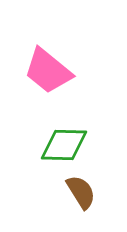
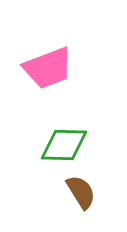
pink trapezoid: moved 3 px up; rotated 60 degrees counterclockwise
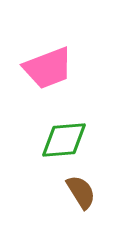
green diamond: moved 5 px up; rotated 6 degrees counterclockwise
